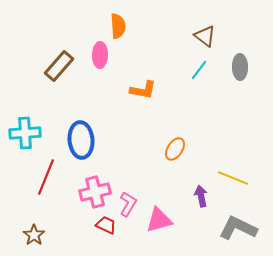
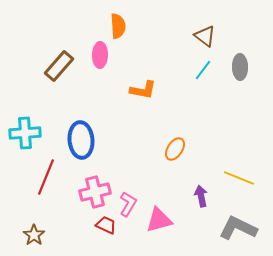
cyan line: moved 4 px right
yellow line: moved 6 px right
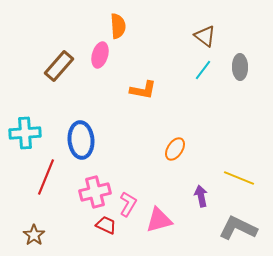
pink ellipse: rotated 15 degrees clockwise
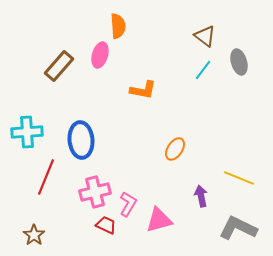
gray ellipse: moved 1 px left, 5 px up; rotated 15 degrees counterclockwise
cyan cross: moved 2 px right, 1 px up
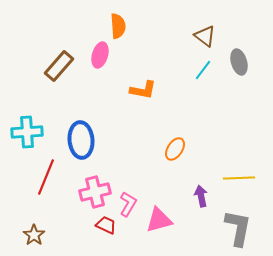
yellow line: rotated 24 degrees counterclockwise
gray L-shape: rotated 75 degrees clockwise
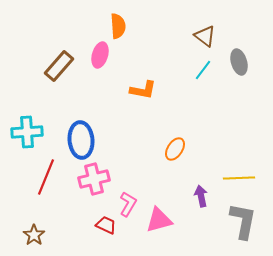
pink cross: moved 1 px left, 13 px up
gray L-shape: moved 5 px right, 7 px up
